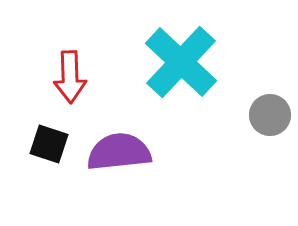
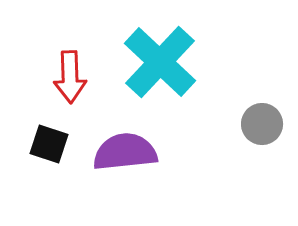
cyan cross: moved 21 px left
gray circle: moved 8 px left, 9 px down
purple semicircle: moved 6 px right
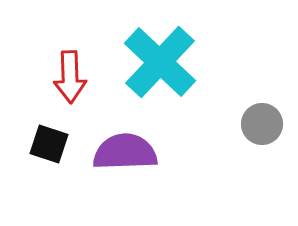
purple semicircle: rotated 4 degrees clockwise
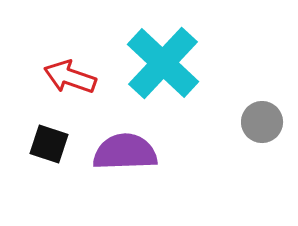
cyan cross: moved 3 px right, 1 px down
red arrow: rotated 111 degrees clockwise
gray circle: moved 2 px up
